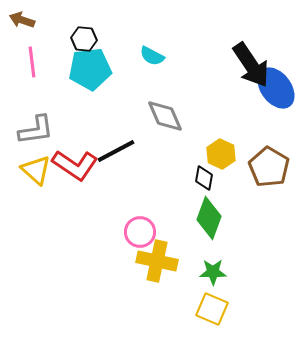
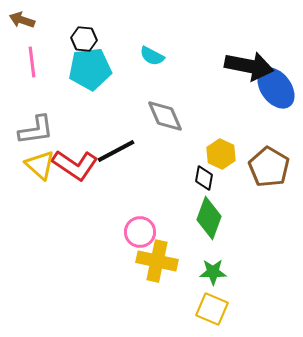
black arrow: moved 2 px left, 1 px down; rotated 45 degrees counterclockwise
yellow triangle: moved 4 px right, 5 px up
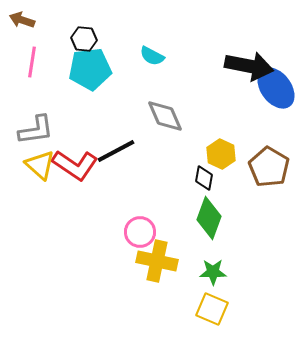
pink line: rotated 16 degrees clockwise
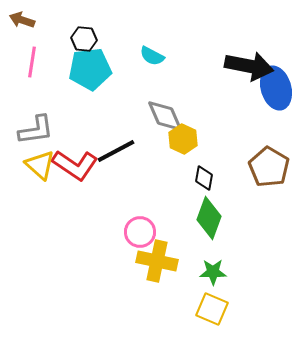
blue ellipse: rotated 21 degrees clockwise
yellow hexagon: moved 38 px left, 15 px up
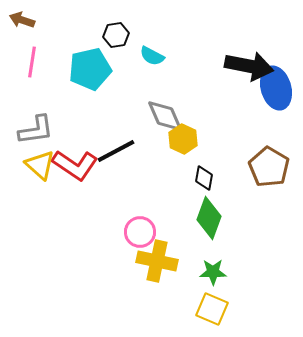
black hexagon: moved 32 px right, 4 px up; rotated 15 degrees counterclockwise
cyan pentagon: rotated 6 degrees counterclockwise
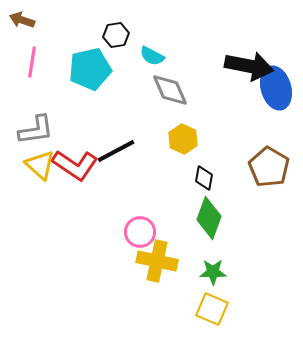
gray diamond: moved 5 px right, 26 px up
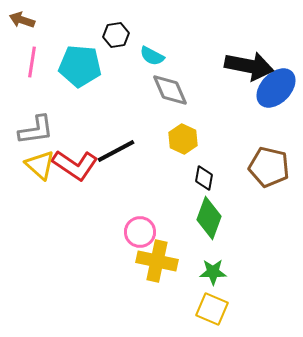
cyan pentagon: moved 10 px left, 3 px up; rotated 18 degrees clockwise
blue ellipse: rotated 60 degrees clockwise
brown pentagon: rotated 18 degrees counterclockwise
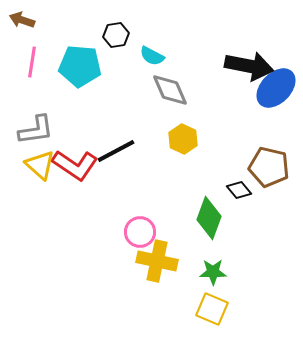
black diamond: moved 35 px right, 12 px down; rotated 50 degrees counterclockwise
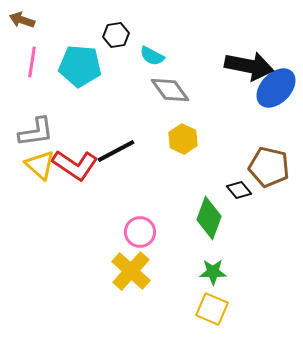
gray diamond: rotated 12 degrees counterclockwise
gray L-shape: moved 2 px down
yellow cross: moved 26 px left, 10 px down; rotated 30 degrees clockwise
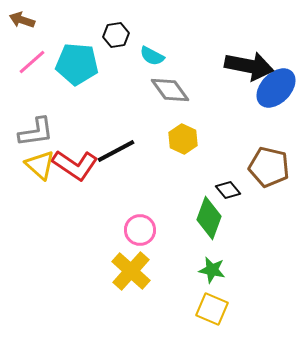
pink line: rotated 40 degrees clockwise
cyan pentagon: moved 3 px left, 2 px up
black diamond: moved 11 px left
pink circle: moved 2 px up
green star: moved 1 px left, 2 px up; rotated 12 degrees clockwise
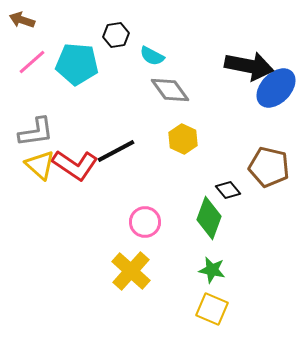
pink circle: moved 5 px right, 8 px up
